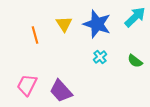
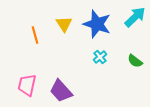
pink trapezoid: rotated 15 degrees counterclockwise
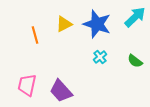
yellow triangle: rotated 36 degrees clockwise
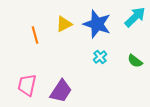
purple trapezoid: rotated 105 degrees counterclockwise
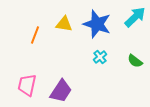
yellow triangle: rotated 36 degrees clockwise
orange line: rotated 36 degrees clockwise
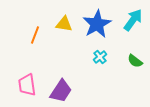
cyan arrow: moved 2 px left, 3 px down; rotated 10 degrees counterclockwise
blue star: rotated 24 degrees clockwise
pink trapezoid: rotated 20 degrees counterclockwise
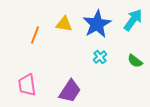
purple trapezoid: moved 9 px right
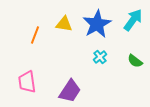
pink trapezoid: moved 3 px up
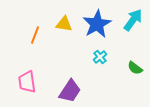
green semicircle: moved 7 px down
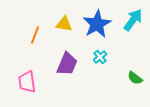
green semicircle: moved 10 px down
purple trapezoid: moved 3 px left, 27 px up; rotated 10 degrees counterclockwise
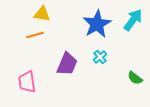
yellow triangle: moved 22 px left, 10 px up
orange line: rotated 54 degrees clockwise
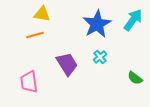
purple trapezoid: rotated 55 degrees counterclockwise
pink trapezoid: moved 2 px right
